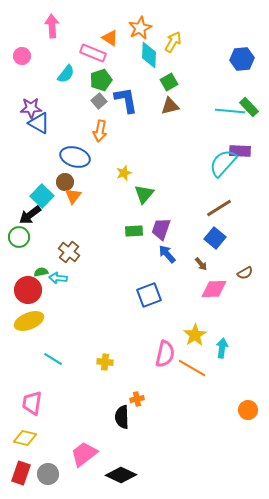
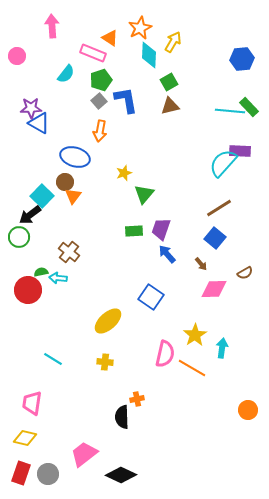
pink circle at (22, 56): moved 5 px left
blue square at (149, 295): moved 2 px right, 2 px down; rotated 35 degrees counterclockwise
yellow ellipse at (29, 321): moved 79 px right; rotated 20 degrees counterclockwise
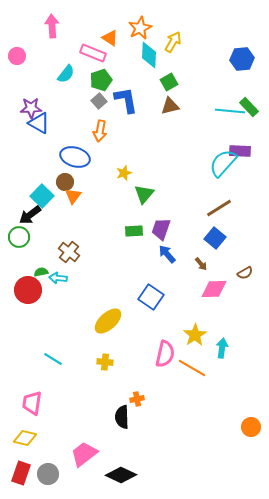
orange circle at (248, 410): moved 3 px right, 17 px down
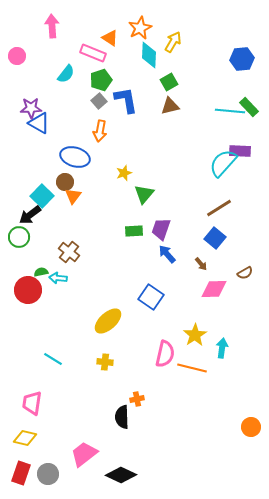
orange line at (192, 368): rotated 16 degrees counterclockwise
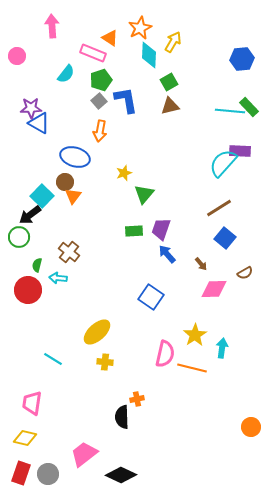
blue square at (215, 238): moved 10 px right
green semicircle at (41, 272): moved 4 px left, 7 px up; rotated 64 degrees counterclockwise
yellow ellipse at (108, 321): moved 11 px left, 11 px down
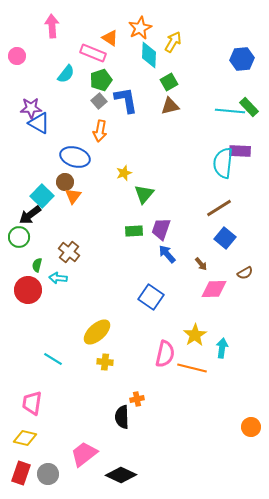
cyan semicircle at (223, 163): rotated 36 degrees counterclockwise
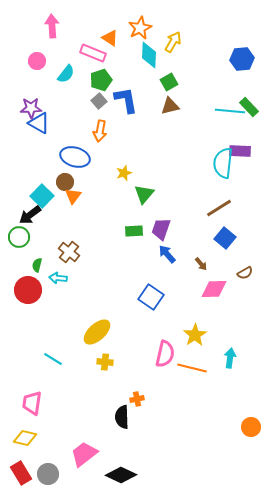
pink circle at (17, 56): moved 20 px right, 5 px down
cyan arrow at (222, 348): moved 8 px right, 10 px down
red rectangle at (21, 473): rotated 50 degrees counterclockwise
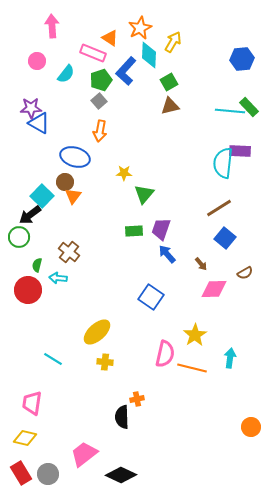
blue L-shape at (126, 100): moved 29 px up; rotated 128 degrees counterclockwise
yellow star at (124, 173): rotated 21 degrees clockwise
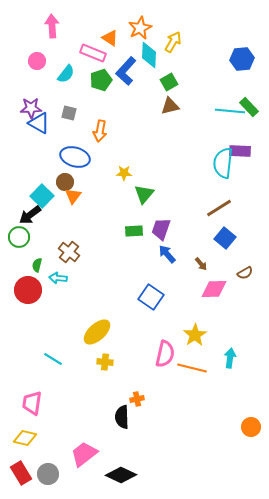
gray square at (99, 101): moved 30 px left, 12 px down; rotated 35 degrees counterclockwise
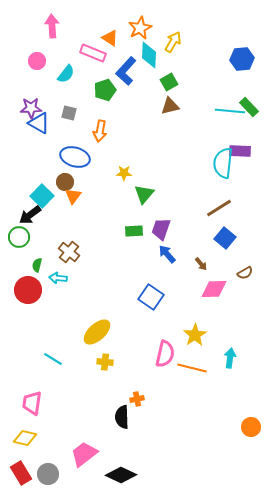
green pentagon at (101, 80): moved 4 px right, 10 px down
